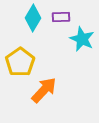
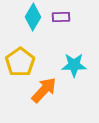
cyan diamond: moved 1 px up
cyan star: moved 8 px left, 26 px down; rotated 25 degrees counterclockwise
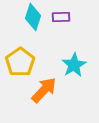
cyan diamond: rotated 12 degrees counterclockwise
cyan star: rotated 30 degrees counterclockwise
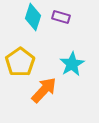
purple rectangle: rotated 18 degrees clockwise
cyan star: moved 2 px left, 1 px up
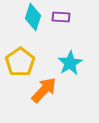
purple rectangle: rotated 12 degrees counterclockwise
cyan star: moved 2 px left, 1 px up
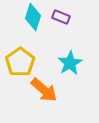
purple rectangle: rotated 18 degrees clockwise
orange arrow: rotated 88 degrees clockwise
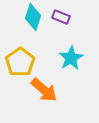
cyan star: moved 1 px right, 5 px up
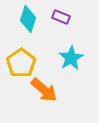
cyan diamond: moved 5 px left, 2 px down
yellow pentagon: moved 1 px right, 1 px down
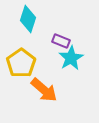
purple rectangle: moved 24 px down
